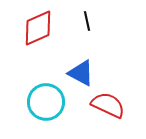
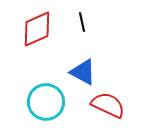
black line: moved 5 px left, 1 px down
red diamond: moved 1 px left, 1 px down
blue triangle: moved 2 px right, 1 px up
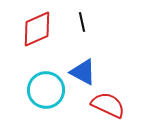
cyan circle: moved 12 px up
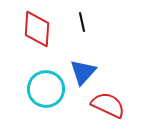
red diamond: rotated 63 degrees counterclockwise
blue triangle: rotated 44 degrees clockwise
cyan circle: moved 1 px up
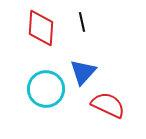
red diamond: moved 4 px right, 1 px up
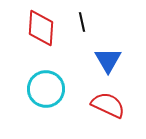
blue triangle: moved 25 px right, 12 px up; rotated 12 degrees counterclockwise
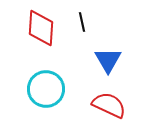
red semicircle: moved 1 px right
